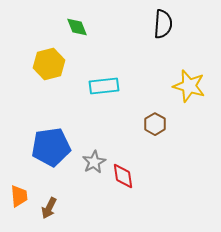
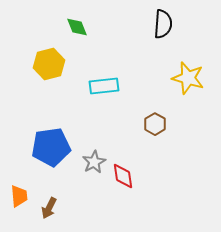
yellow star: moved 1 px left, 8 px up
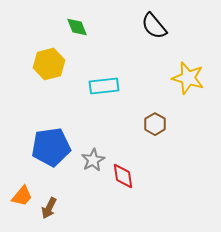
black semicircle: moved 9 px left, 2 px down; rotated 136 degrees clockwise
gray star: moved 1 px left, 2 px up
orange trapezoid: moved 3 px right; rotated 45 degrees clockwise
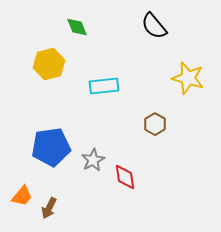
red diamond: moved 2 px right, 1 px down
